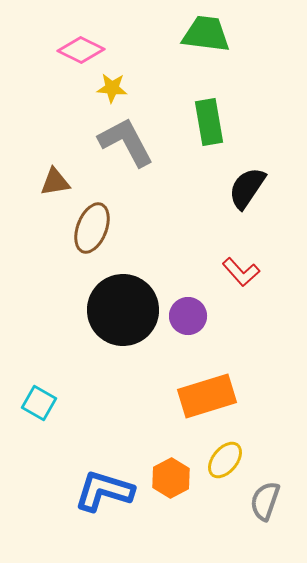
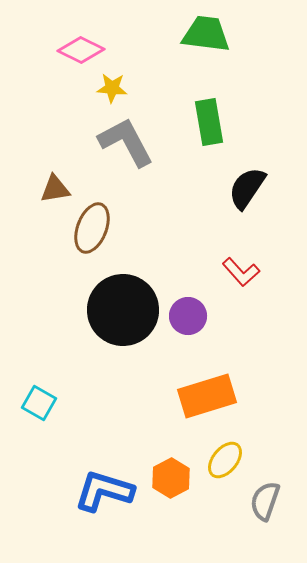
brown triangle: moved 7 px down
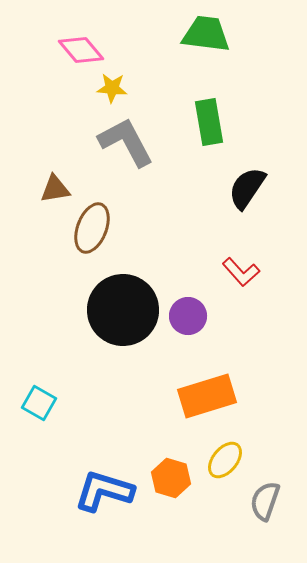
pink diamond: rotated 24 degrees clockwise
orange hexagon: rotated 15 degrees counterclockwise
